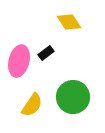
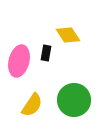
yellow diamond: moved 1 px left, 13 px down
black rectangle: rotated 42 degrees counterclockwise
green circle: moved 1 px right, 3 px down
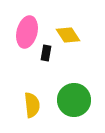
pink ellipse: moved 8 px right, 29 px up
yellow semicircle: rotated 40 degrees counterclockwise
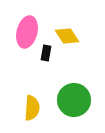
yellow diamond: moved 1 px left, 1 px down
yellow semicircle: moved 3 px down; rotated 10 degrees clockwise
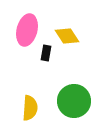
pink ellipse: moved 2 px up
green circle: moved 1 px down
yellow semicircle: moved 2 px left
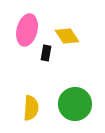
green circle: moved 1 px right, 3 px down
yellow semicircle: moved 1 px right
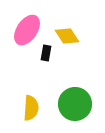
pink ellipse: rotated 20 degrees clockwise
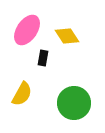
black rectangle: moved 3 px left, 5 px down
green circle: moved 1 px left, 1 px up
yellow semicircle: moved 9 px left, 14 px up; rotated 25 degrees clockwise
